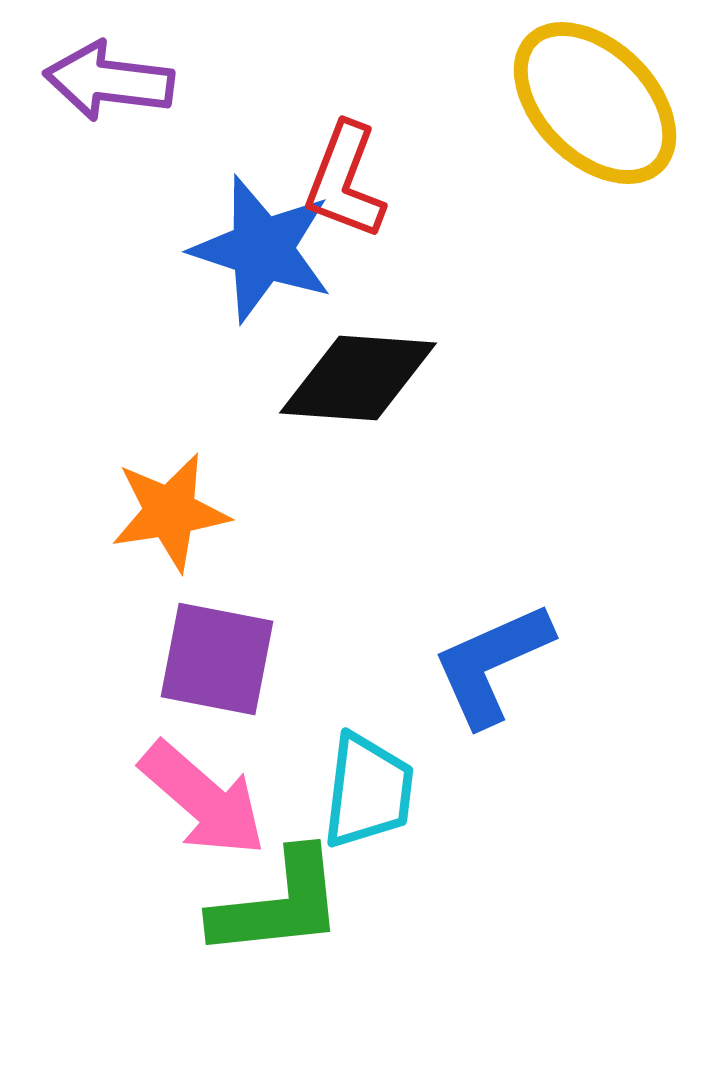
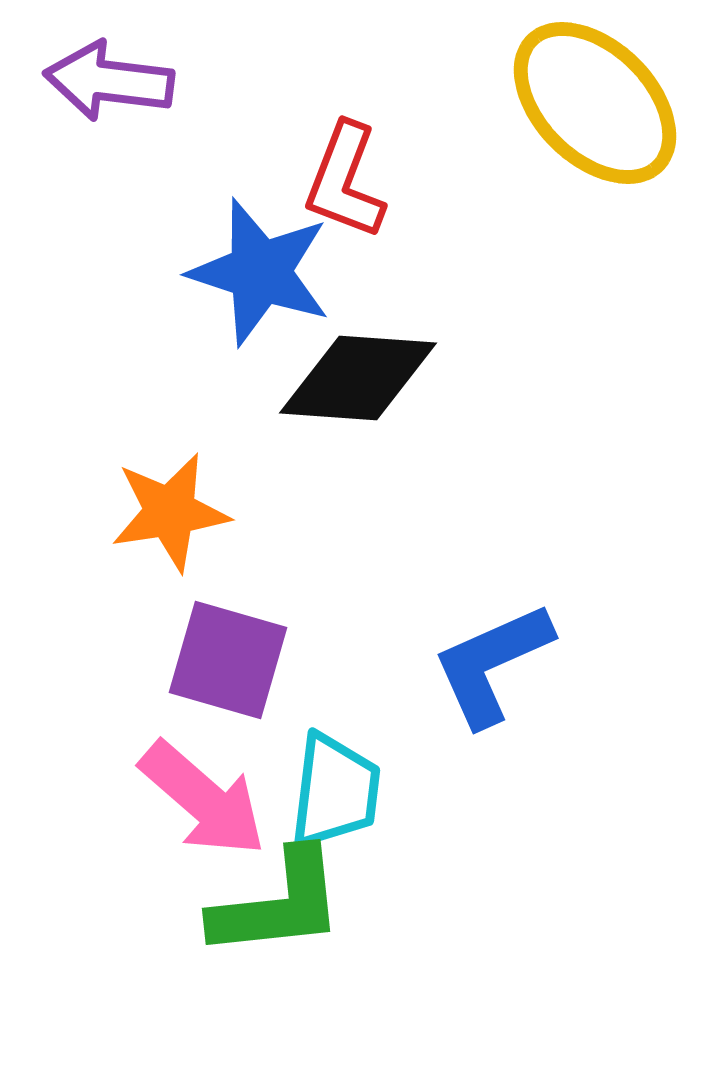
blue star: moved 2 px left, 23 px down
purple square: moved 11 px right, 1 px down; rotated 5 degrees clockwise
cyan trapezoid: moved 33 px left
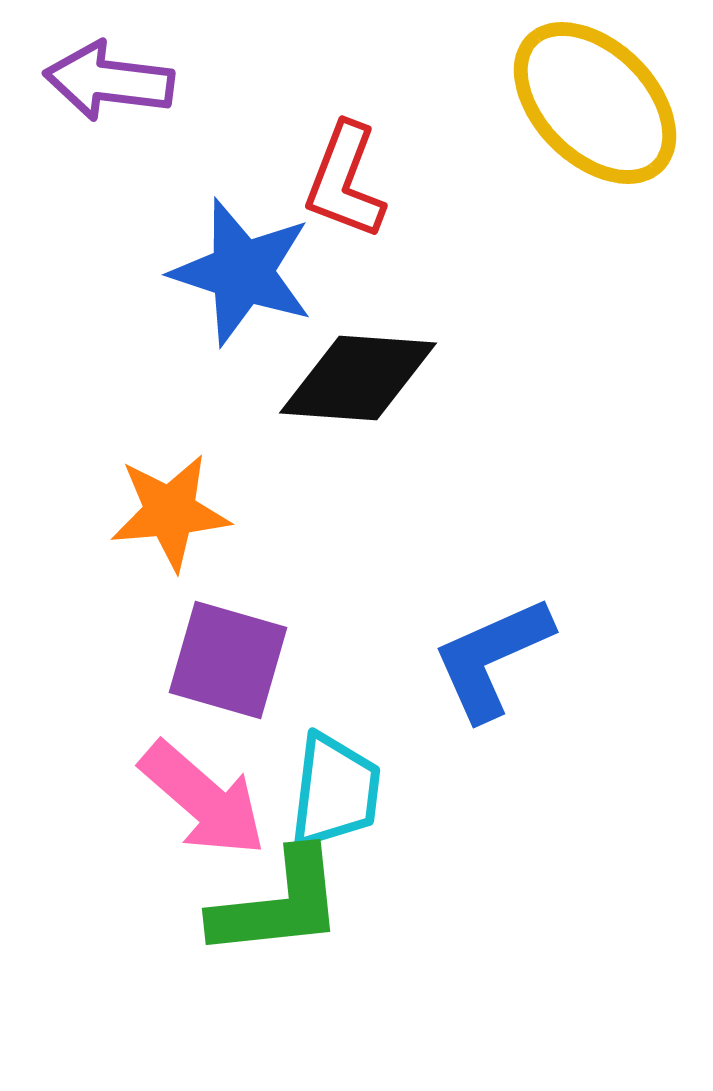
blue star: moved 18 px left
orange star: rotated 4 degrees clockwise
blue L-shape: moved 6 px up
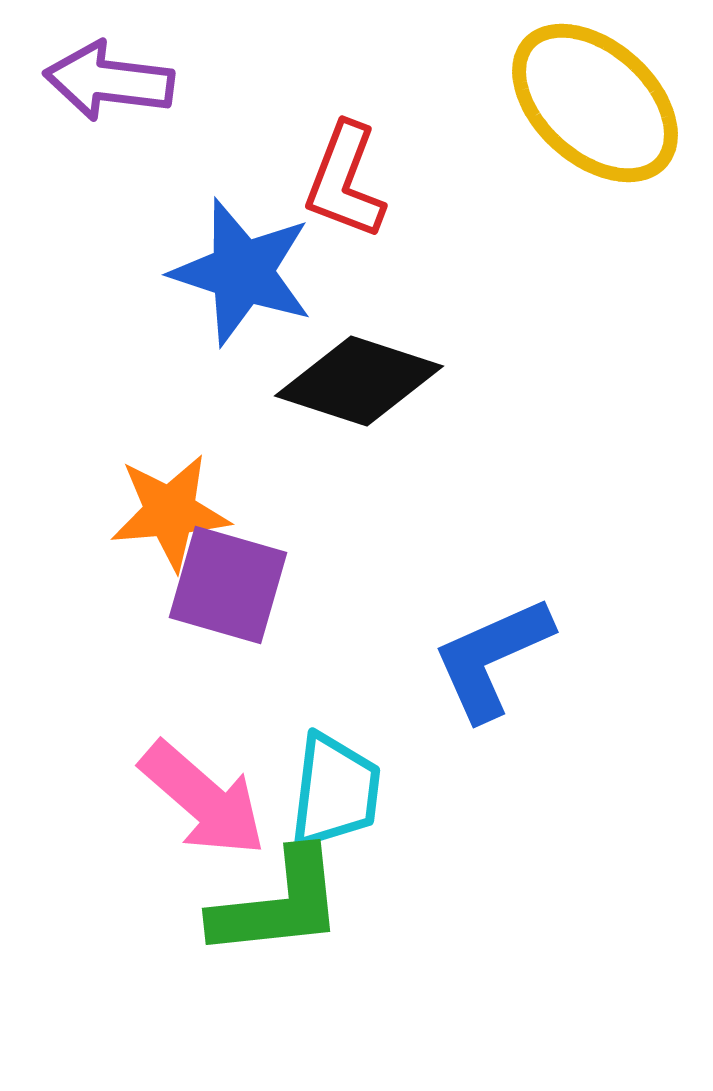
yellow ellipse: rotated 3 degrees counterclockwise
black diamond: moved 1 px right, 3 px down; rotated 14 degrees clockwise
purple square: moved 75 px up
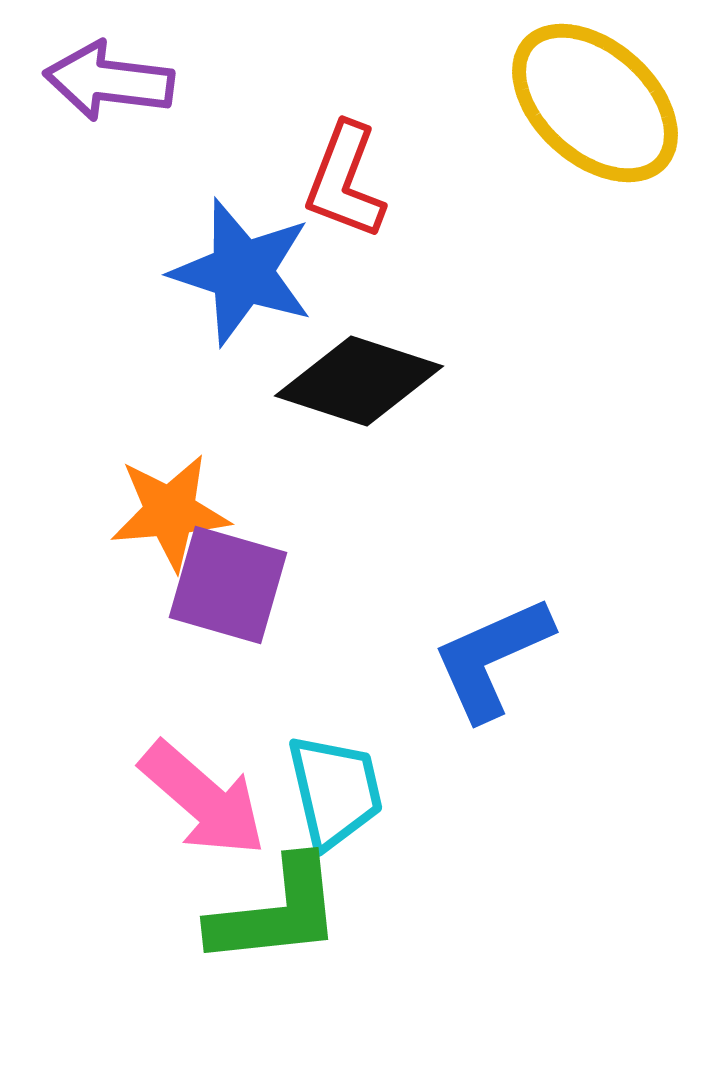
cyan trapezoid: rotated 20 degrees counterclockwise
green L-shape: moved 2 px left, 8 px down
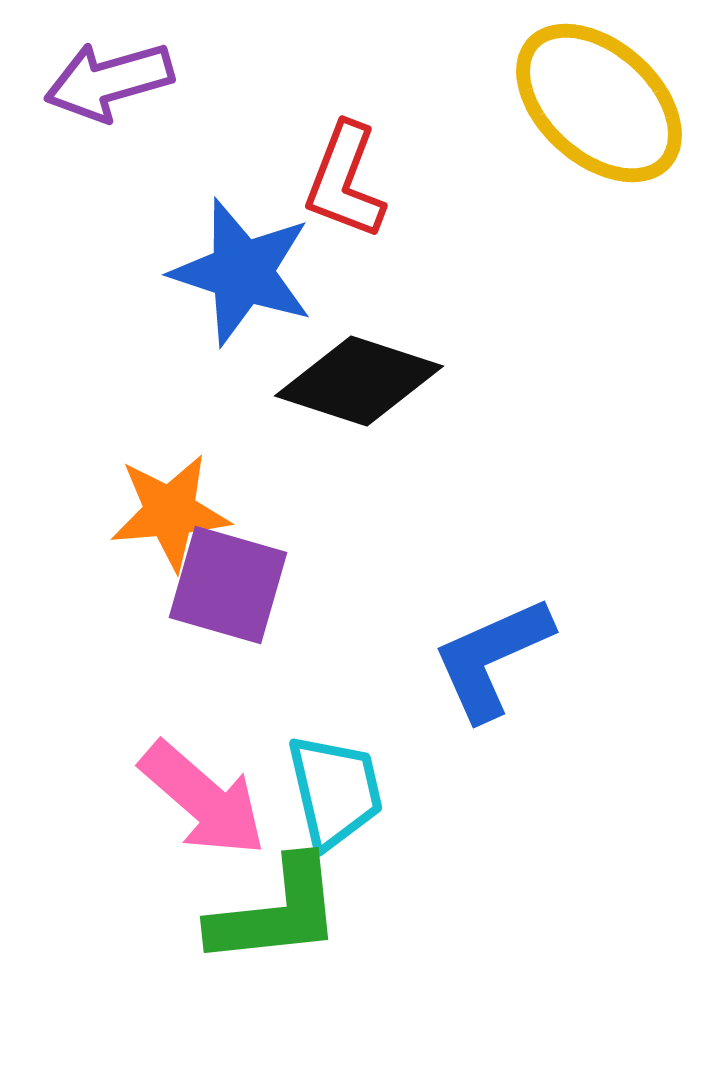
purple arrow: rotated 23 degrees counterclockwise
yellow ellipse: moved 4 px right
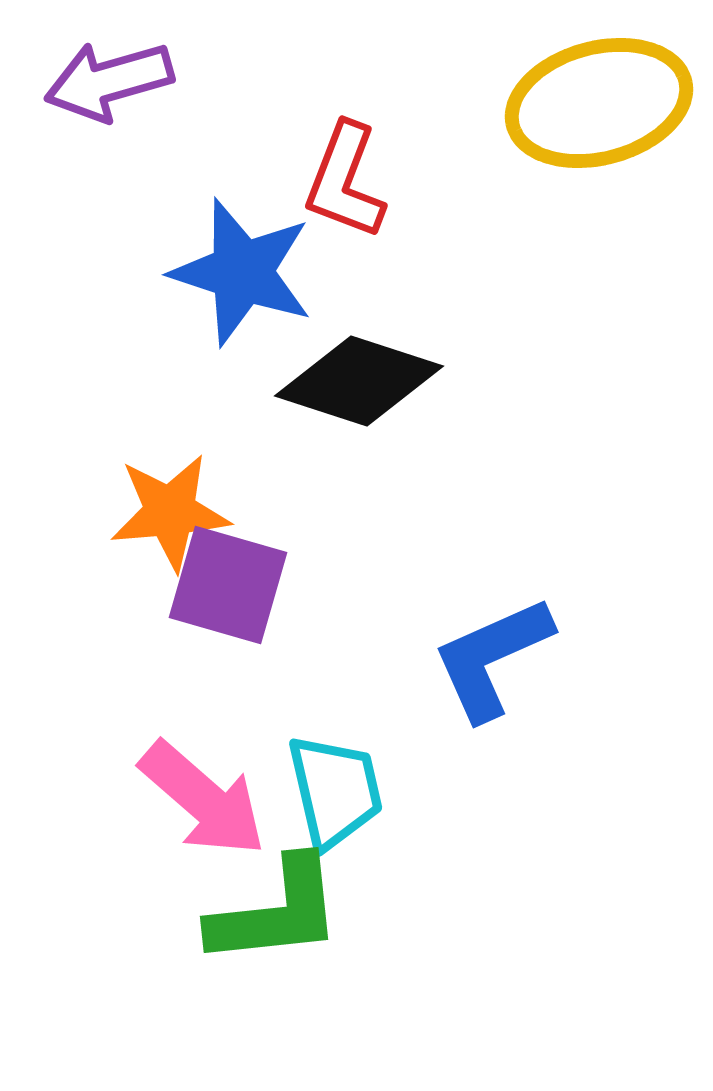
yellow ellipse: rotated 57 degrees counterclockwise
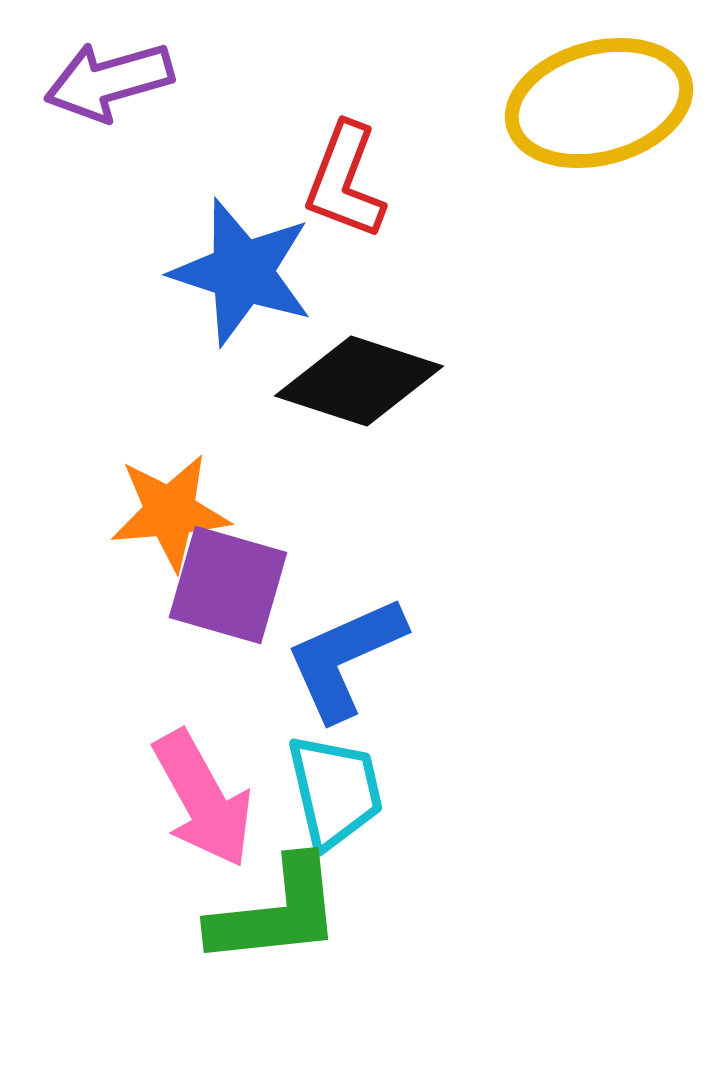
blue L-shape: moved 147 px left
pink arrow: rotated 20 degrees clockwise
